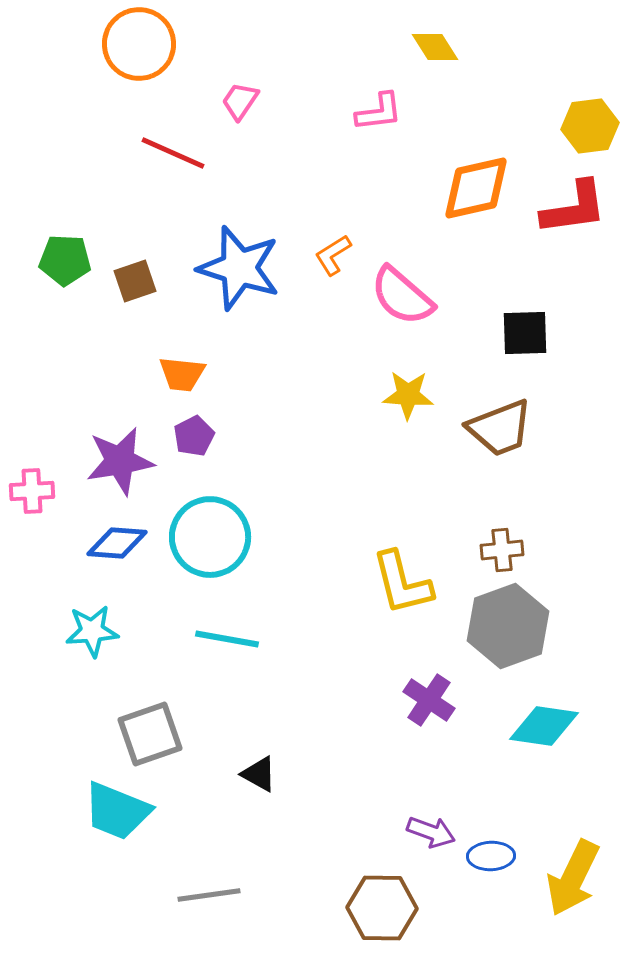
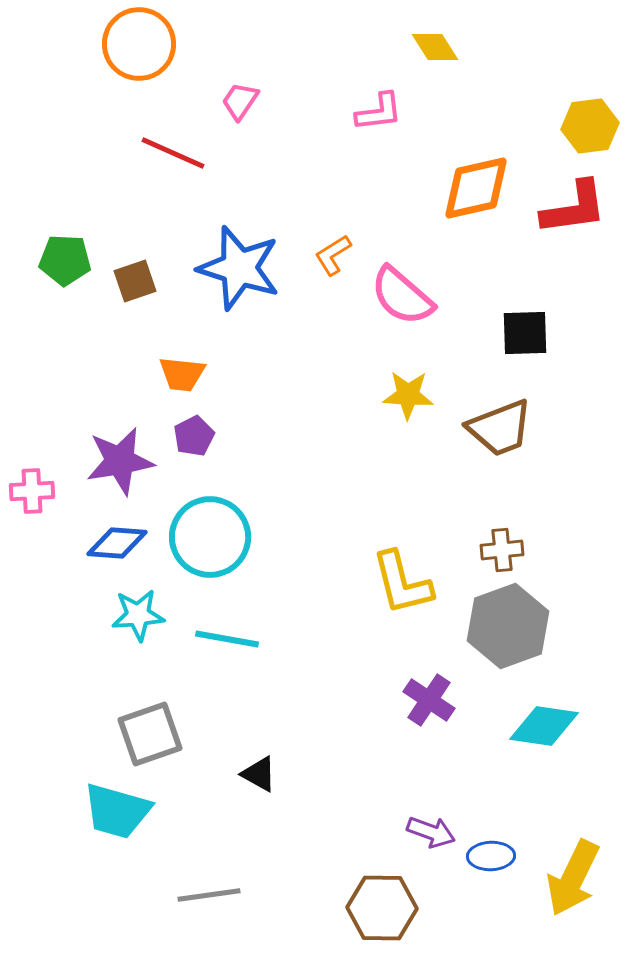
cyan star: moved 46 px right, 16 px up
cyan trapezoid: rotated 6 degrees counterclockwise
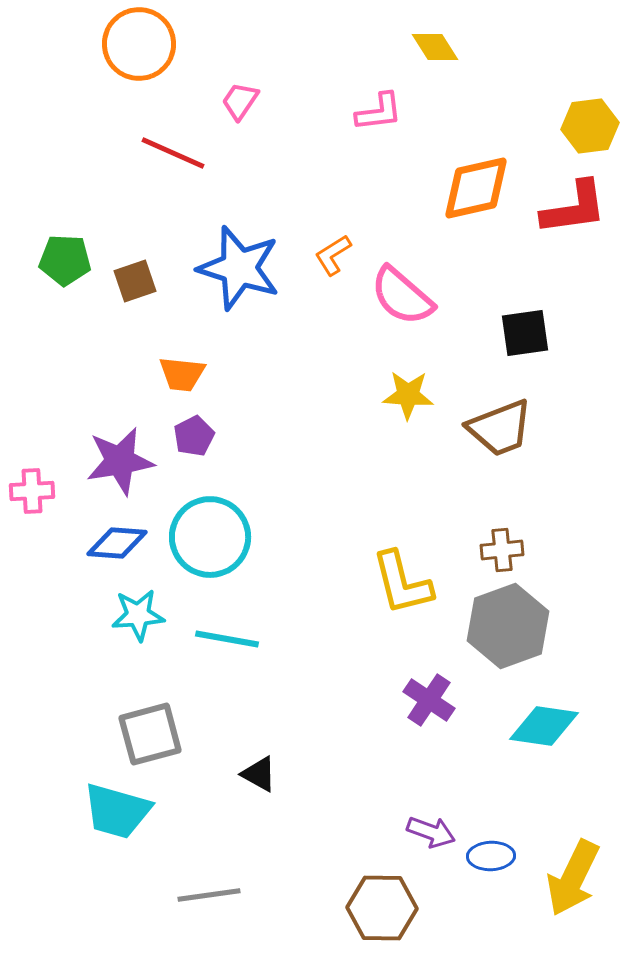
black square: rotated 6 degrees counterclockwise
gray square: rotated 4 degrees clockwise
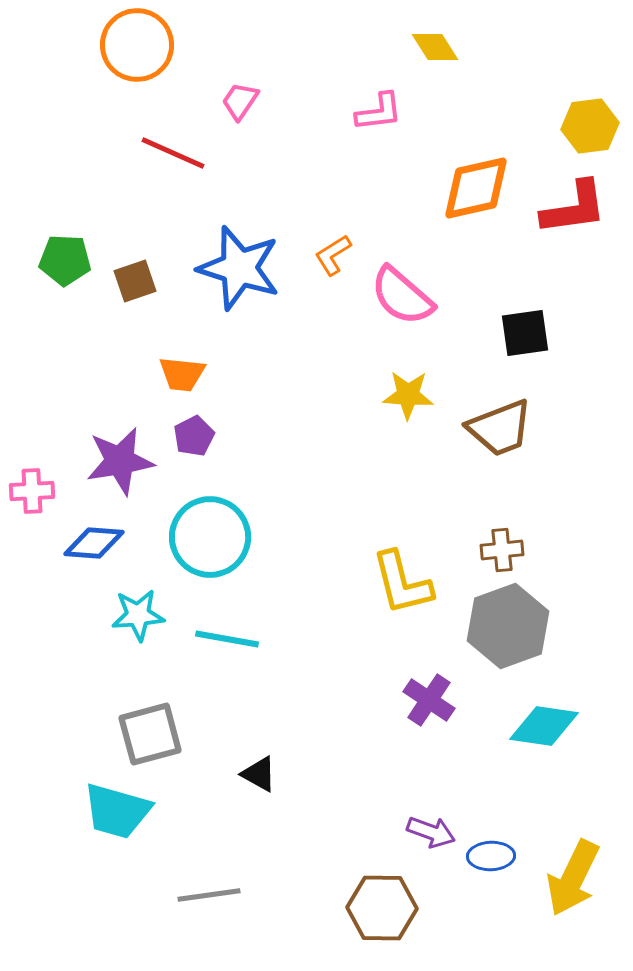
orange circle: moved 2 px left, 1 px down
blue diamond: moved 23 px left
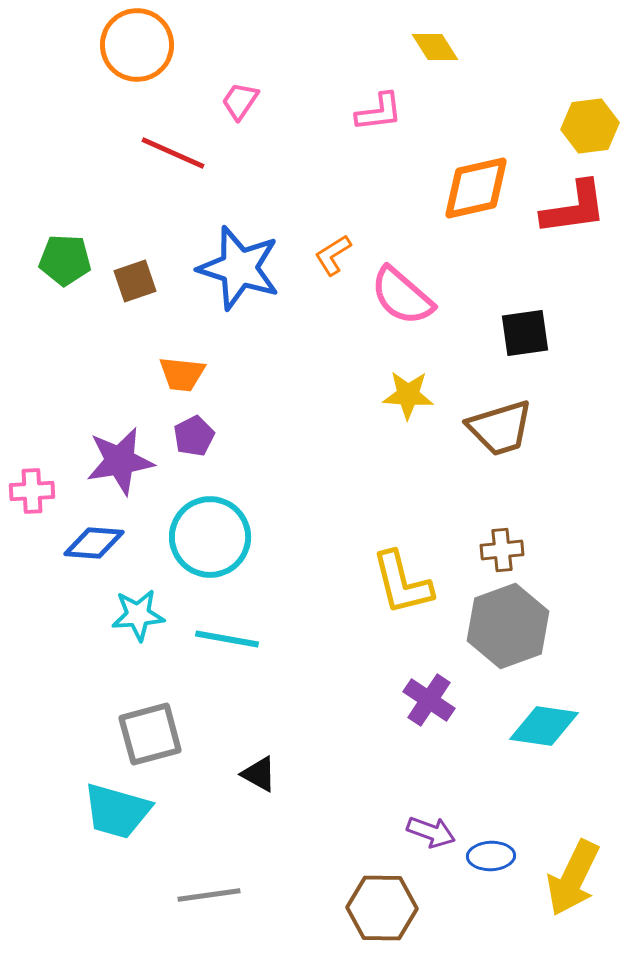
brown trapezoid: rotated 4 degrees clockwise
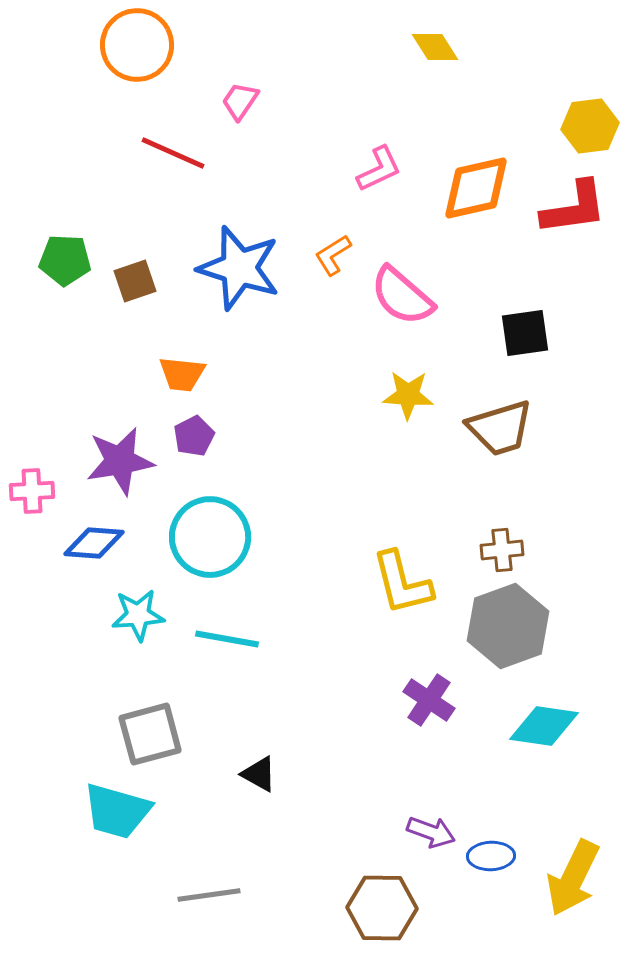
pink L-shape: moved 57 px down; rotated 18 degrees counterclockwise
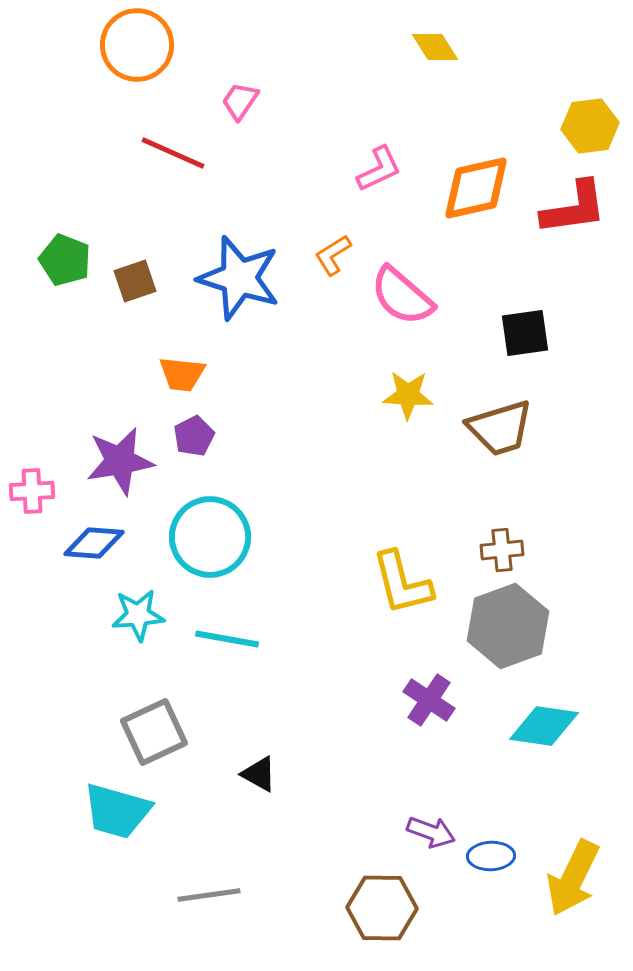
green pentagon: rotated 18 degrees clockwise
blue star: moved 10 px down
gray square: moved 4 px right, 2 px up; rotated 10 degrees counterclockwise
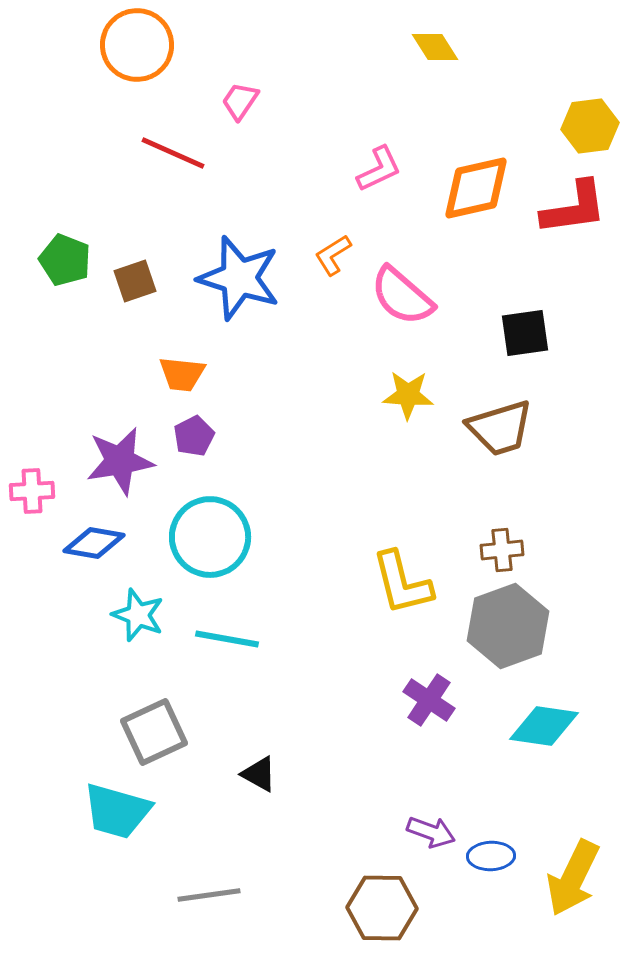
blue diamond: rotated 6 degrees clockwise
cyan star: rotated 26 degrees clockwise
